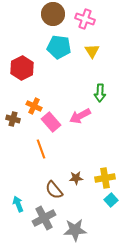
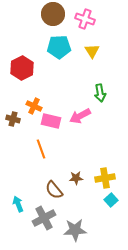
cyan pentagon: rotated 10 degrees counterclockwise
green arrow: rotated 12 degrees counterclockwise
pink rectangle: moved 1 px up; rotated 36 degrees counterclockwise
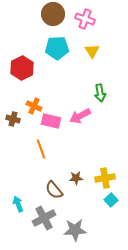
cyan pentagon: moved 2 px left, 1 px down
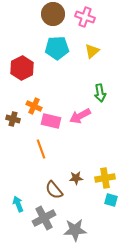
pink cross: moved 2 px up
yellow triangle: rotated 21 degrees clockwise
cyan square: rotated 32 degrees counterclockwise
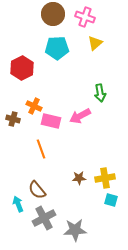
yellow triangle: moved 3 px right, 8 px up
brown star: moved 3 px right
brown semicircle: moved 17 px left
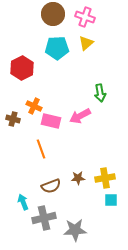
yellow triangle: moved 9 px left
brown star: moved 1 px left
brown semicircle: moved 14 px right, 4 px up; rotated 72 degrees counterclockwise
cyan square: rotated 16 degrees counterclockwise
cyan arrow: moved 5 px right, 2 px up
gray cross: rotated 15 degrees clockwise
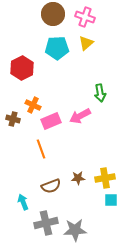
orange cross: moved 1 px left, 1 px up
pink rectangle: rotated 36 degrees counterclockwise
gray cross: moved 2 px right, 5 px down
